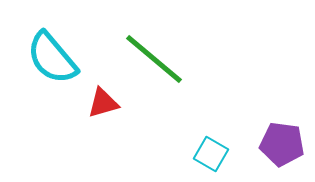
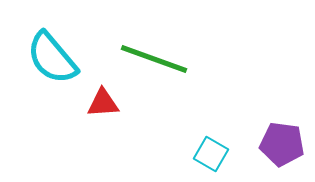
green line: rotated 20 degrees counterclockwise
red triangle: rotated 12 degrees clockwise
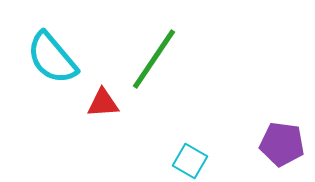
green line: rotated 76 degrees counterclockwise
cyan square: moved 21 px left, 7 px down
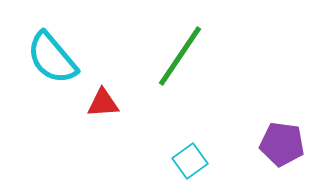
green line: moved 26 px right, 3 px up
cyan square: rotated 24 degrees clockwise
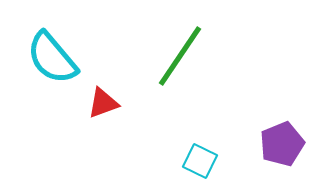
red triangle: rotated 16 degrees counterclockwise
purple pentagon: rotated 30 degrees counterclockwise
cyan square: moved 10 px right; rotated 28 degrees counterclockwise
